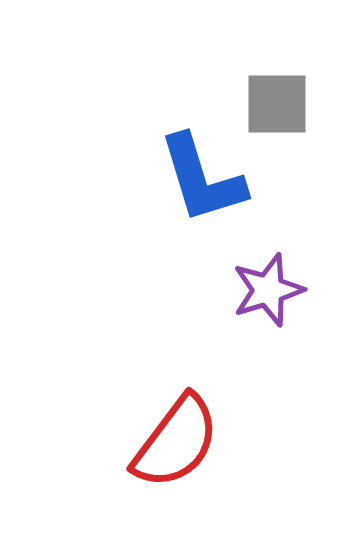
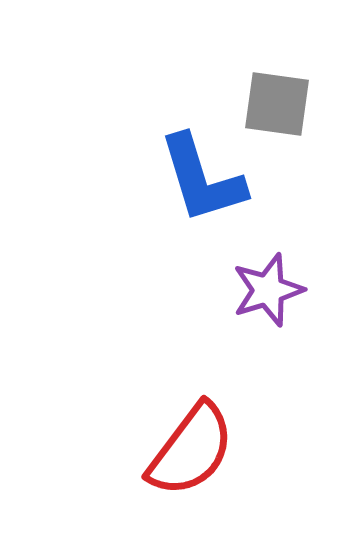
gray square: rotated 8 degrees clockwise
red semicircle: moved 15 px right, 8 px down
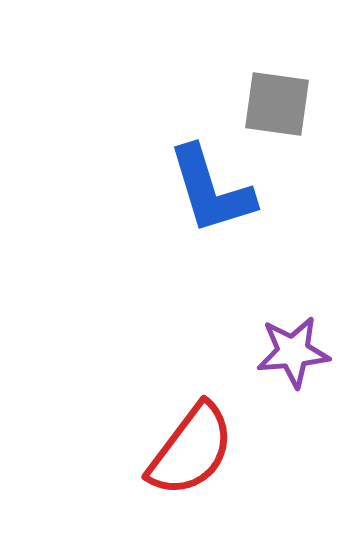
blue L-shape: moved 9 px right, 11 px down
purple star: moved 25 px right, 62 px down; rotated 12 degrees clockwise
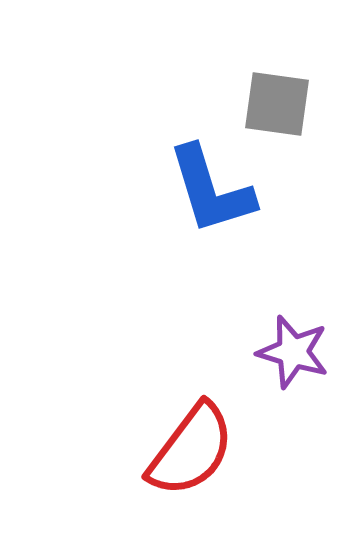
purple star: rotated 22 degrees clockwise
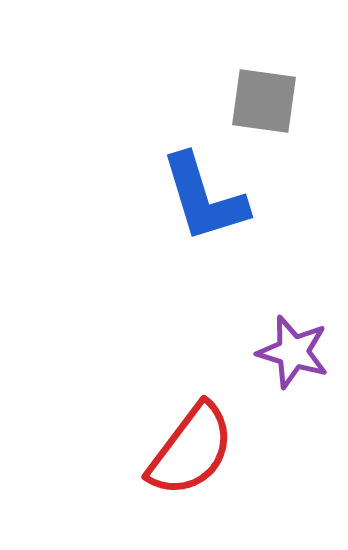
gray square: moved 13 px left, 3 px up
blue L-shape: moved 7 px left, 8 px down
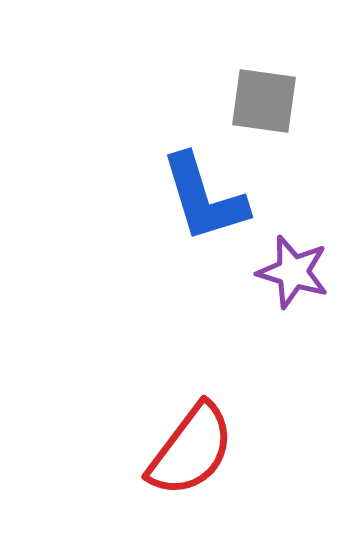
purple star: moved 80 px up
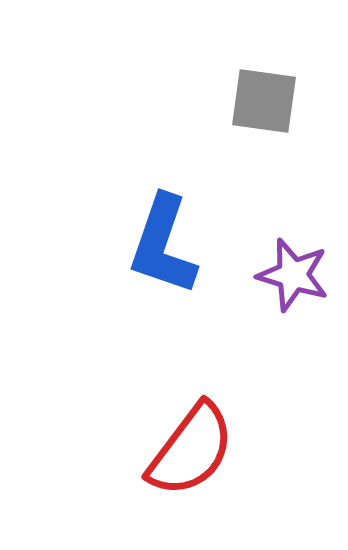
blue L-shape: moved 41 px left, 47 px down; rotated 36 degrees clockwise
purple star: moved 3 px down
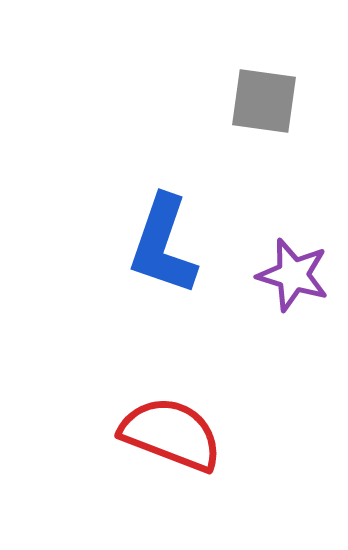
red semicircle: moved 20 px left, 16 px up; rotated 106 degrees counterclockwise
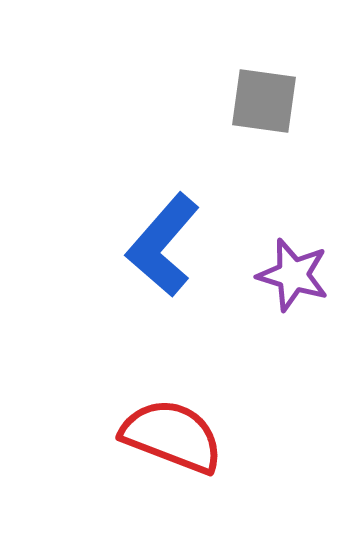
blue L-shape: rotated 22 degrees clockwise
red semicircle: moved 1 px right, 2 px down
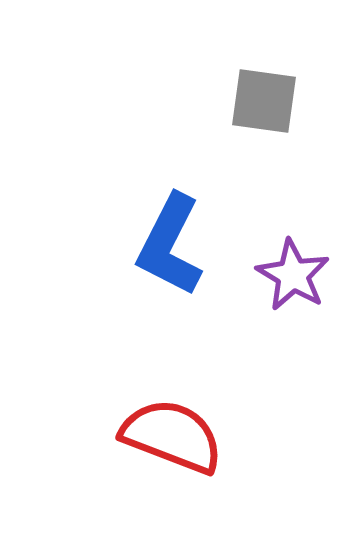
blue L-shape: moved 7 px right; rotated 14 degrees counterclockwise
purple star: rotated 14 degrees clockwise
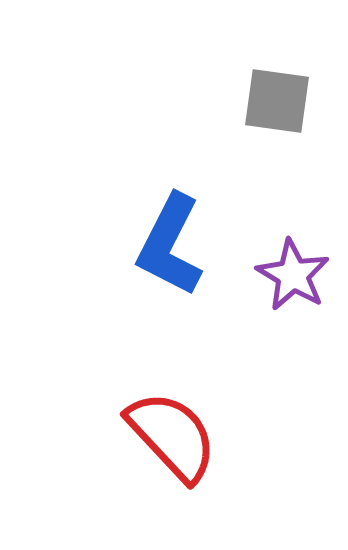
gray square: moved 13 px right
red semicircle: rotated 26 degrees clockwise
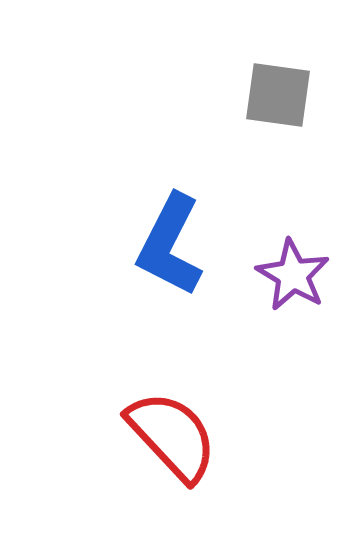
gray square: moved 1 px right, 6 px up
